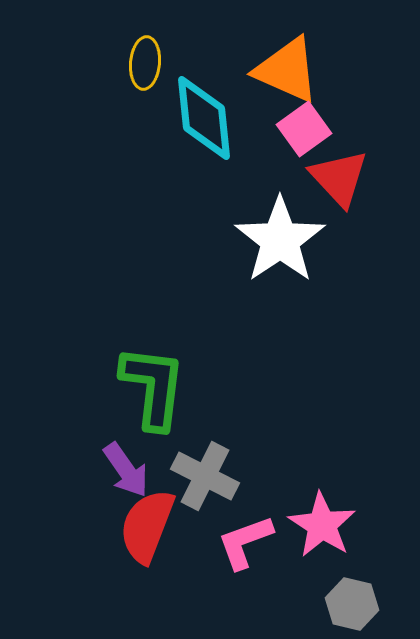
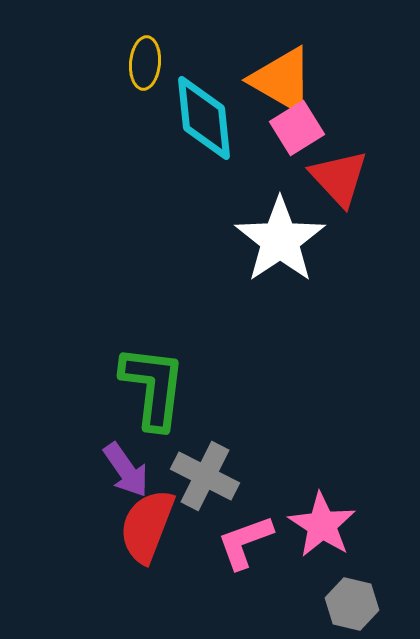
orange triangle: moved 5 px left, 10 px down; rotated 6 degrees clockwise
pink square: moved 7 px left, 1 px up; rotated 4 degrees clockwise
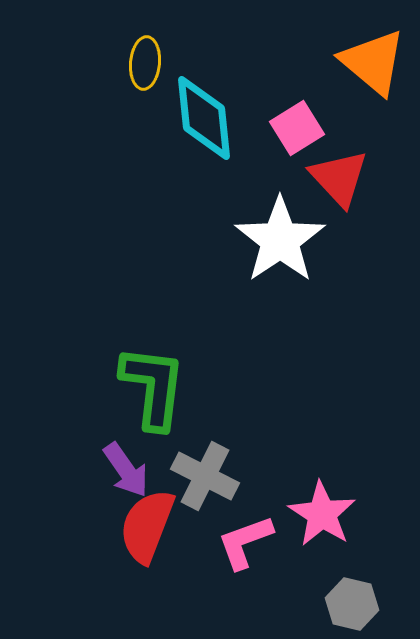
orange triangle: moved 91 px right, 18 px up; rotated 10 degrees clockwise
pink star: moved 11 px up
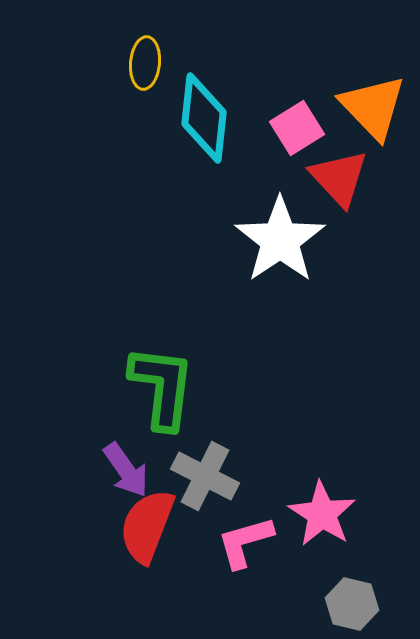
orange triangle: moved 45 px down; rotated 6 degrees clockwise
cyan diamond: rotated 12 degrees clockwise
green L-shape: moved 9 px right
pink L-shape: rotated 4 degrees clockwise
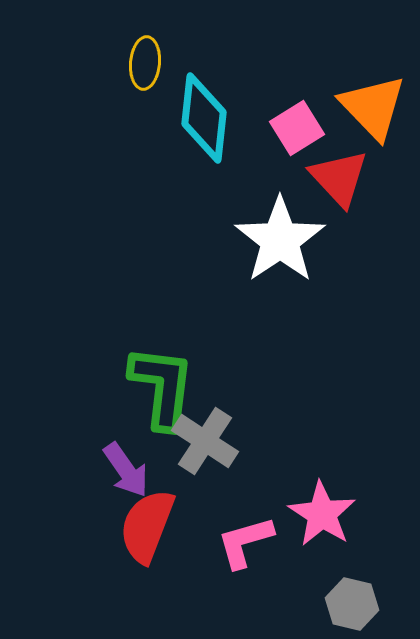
gray cross: moved 35 px up; rotated 6 degrees clockwise
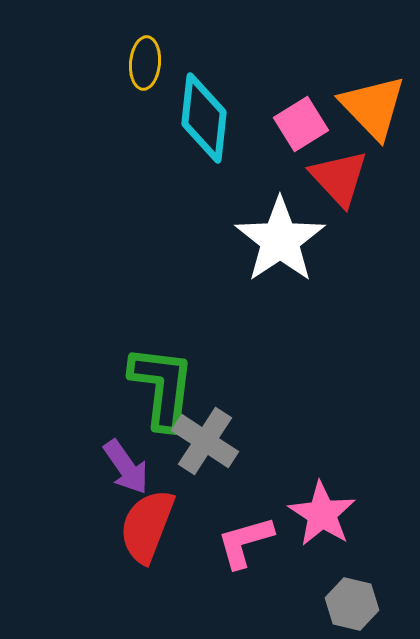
pink square: moved 4 px right, 4 px up
purple arrow: moved 3 px up
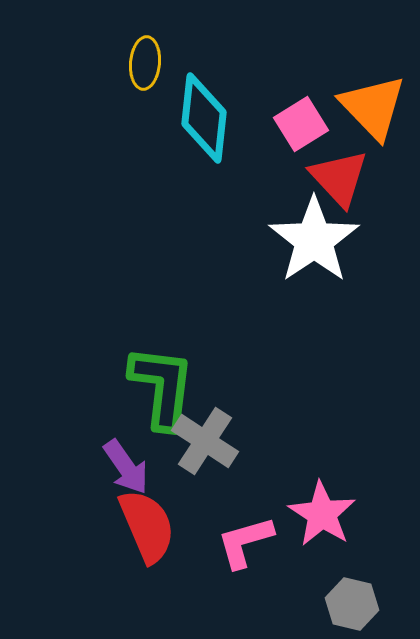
white star: moved 34 px right
red semicircle: rotated 136 degrees clockwise
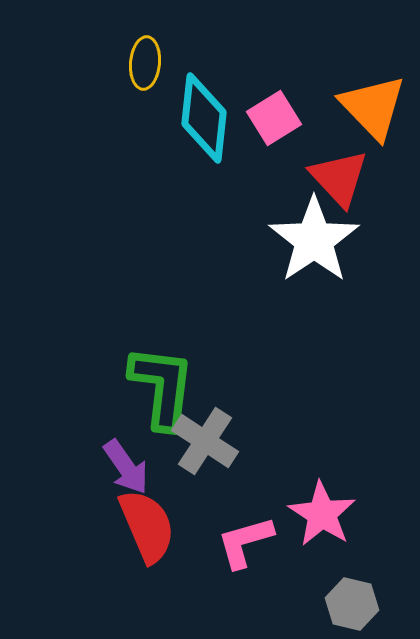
pink square: moved 27 px left, 6 px up
